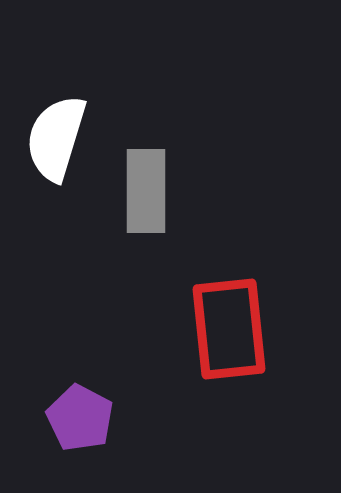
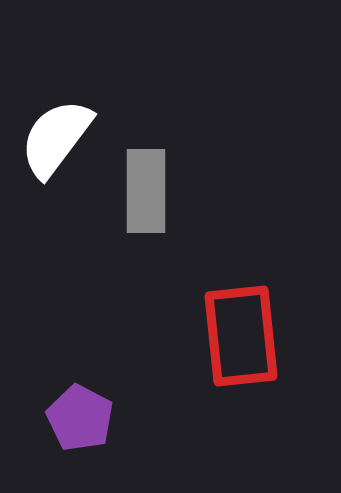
white semicircle: rotated 20 degrees clockwise
red rectangle: moved 12 px right, 7 px down
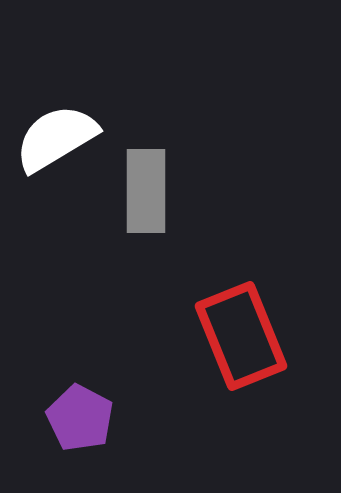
white semicircle: rotated 22 degrees clockwise
red rectangle: rotated 16 degrees counterclockwise
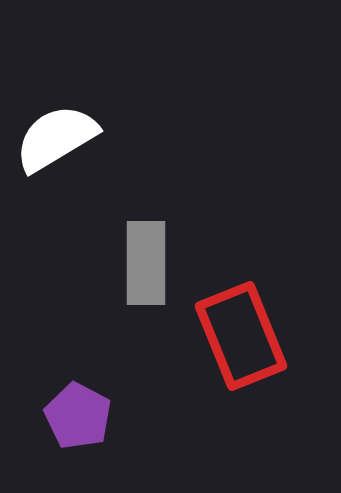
gray rectangle: moved 72 px down
purple pentagon: moved 2 px left, 2 px up
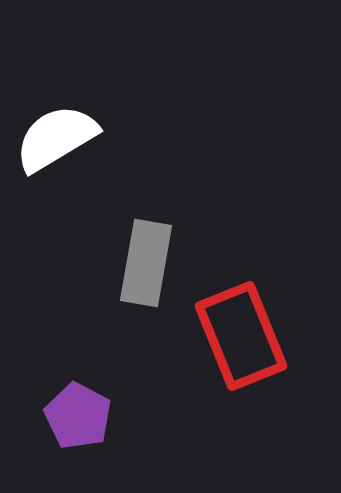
gray rectangle: rotated 10 degrees clockwise
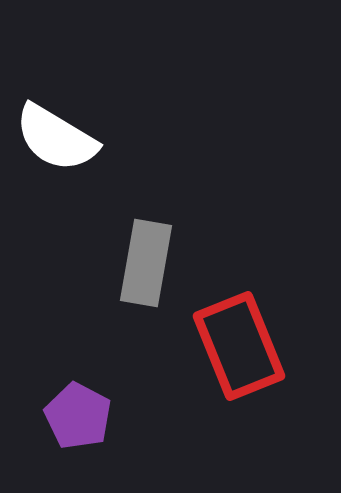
white semicircle: rotated 118 degrees counterclockwise
red rectangle: moved 2 px left, 10 px down
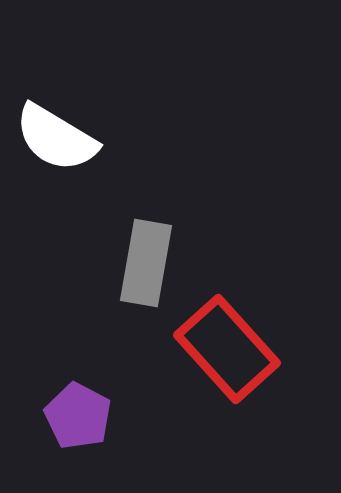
red rectangle: moved 12 px left, 3 px down; rotated 20 degrees counterclockwise
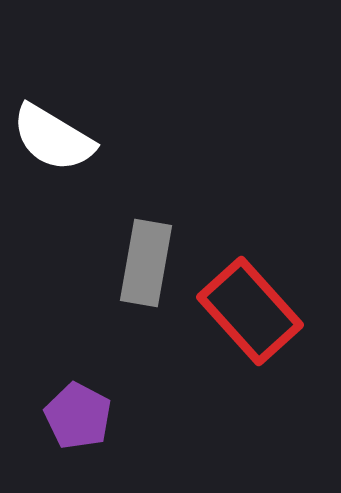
white semicircle: moved 3 px left
red rectangle: moved 23 px right, 38 px up
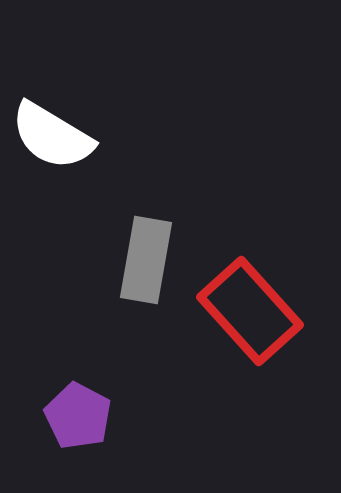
white semicircle: moved 1 px left, 2 px up
gray rectangle: moved 3 px up
